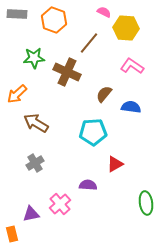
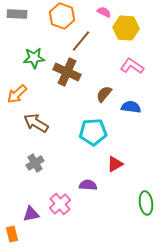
orange hexagon: moved 8 px right, 4 px up
brown line: moved 8 px left, 2 px up
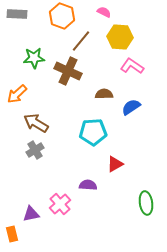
yellow hexagon: moved 6 px left, 9 px down
brown cross: moved 1 px right, 1 px up
brown semicircle: rotated 48 degrees clockwise
blue semicircle: rotated 42 degrees counterclockwise
gray cross: moved 13 px up
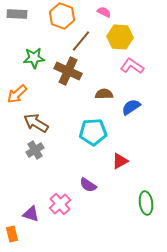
red triangle: moved 5 px right, 3 px up
purple semicircle: rotated 150 degrees counterclockwise
purple triangle: rotated 30 degrees clockwise
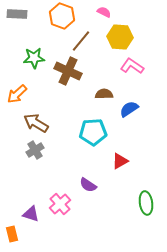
blue semicircle: moved 2 px left, 2 px down
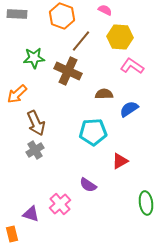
pink semicircle: moved 1 px right, 2 px up
brown arrow: rotated 145 degrees counterclockwise
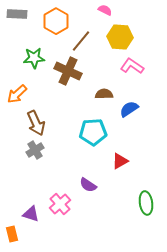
orange hexagon: moved 6 px left, 5 px down; rotated 10 degrees clockwise
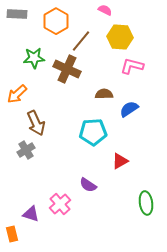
pink L-shape: rotated 20 degrees counterclockwise
brown cross: moved 1 px left, 2 px up
gray cross: moved 9 px left
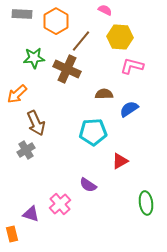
gray rectangle: moved 5 px right
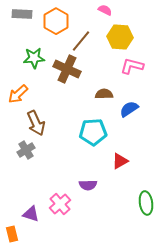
orange arrow: moved 1 px right
purple semicircle: rotated 36 degrees counterclockwise
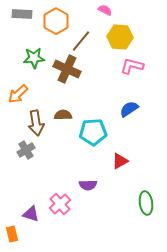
brown semicircle: moved 41 px left, 21 px down
brown arrow: rotated 15 degrees clockwise
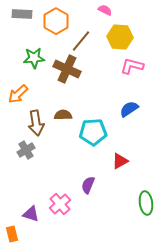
purple semicircle: rotated 114 degrees clockwise
